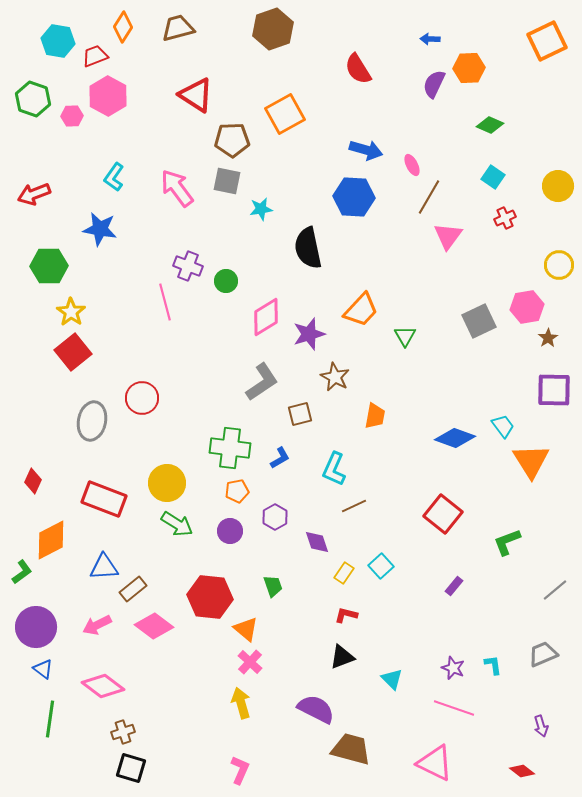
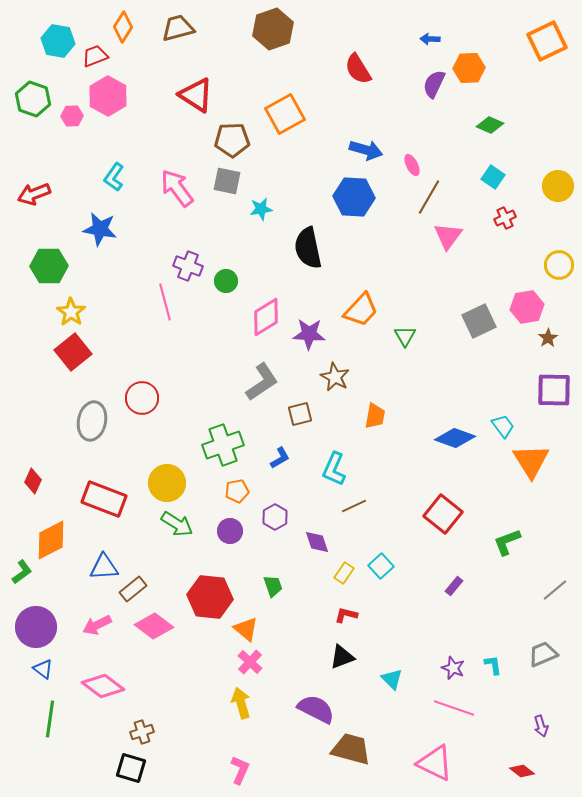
purple star at (309, 334): rotated 20 degrees clockwise
green cross at (230, 448): moved 7 px left, 3 px up; rotated 27 degrees counterclockwise
brown cross at (123, 732): moved 19 px right
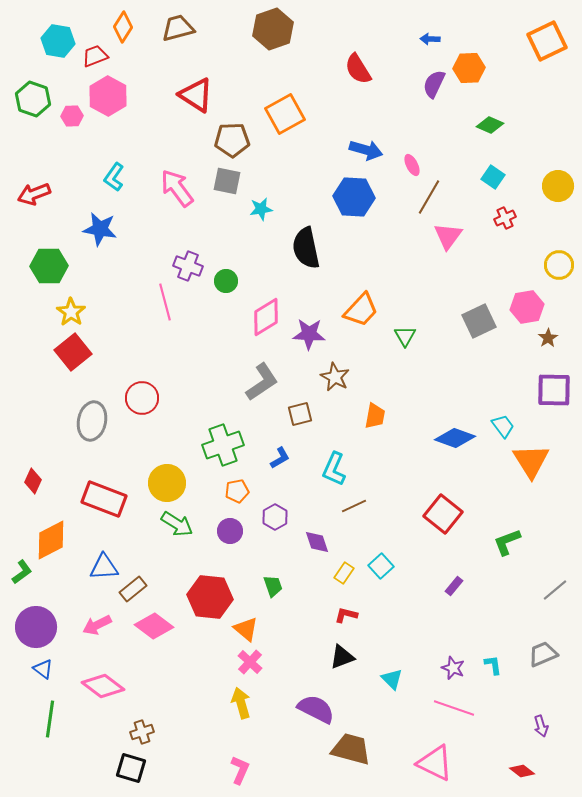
black semicircle at (308, 248): moved 2 px left
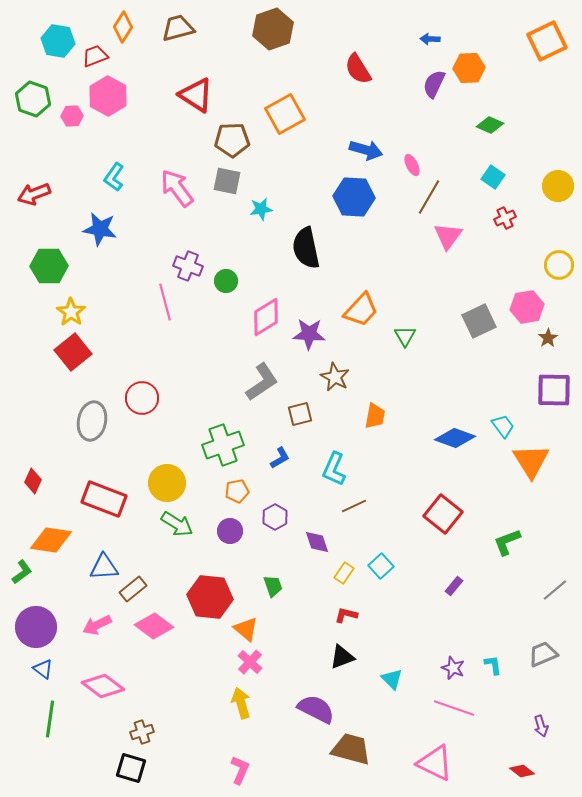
orange diamond at (51, 540): rotated 36 degrees clockwise
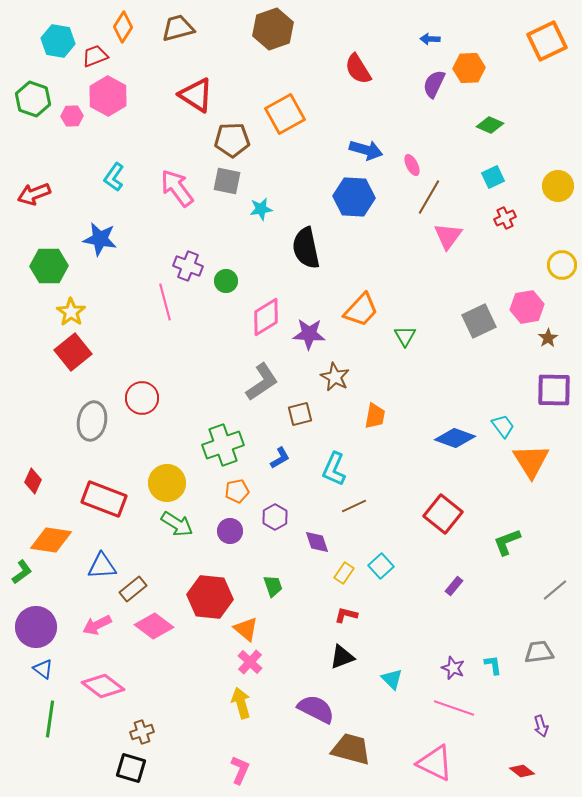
cyan square at (493, 177): rotated 30 degrees clockwise
blue star at (100, 229): moved 10 px down
yellow circle at (559, 265): moved 3 px right
blue triangle at (104, 567): moved 2 px left, 1 px up
gray trapezoid at (543, 654): moved 4 px left, 2 px up; rotated 16 degrees clockwise
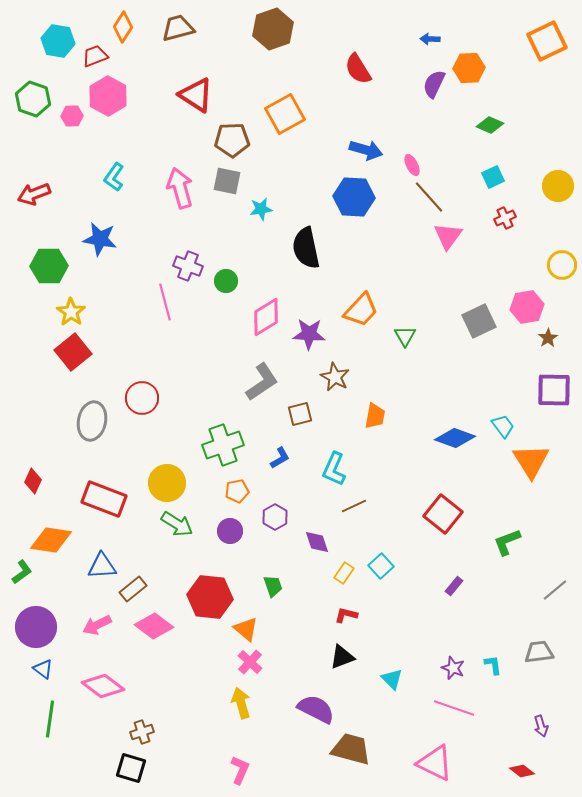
pink arrow at (177, 188): moved 3 px right; rotated 21 degrees clockwise
brown line at (429, 197): rotated 72 degrees counterclockwise
